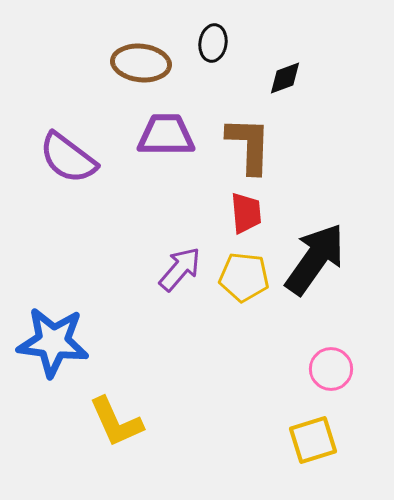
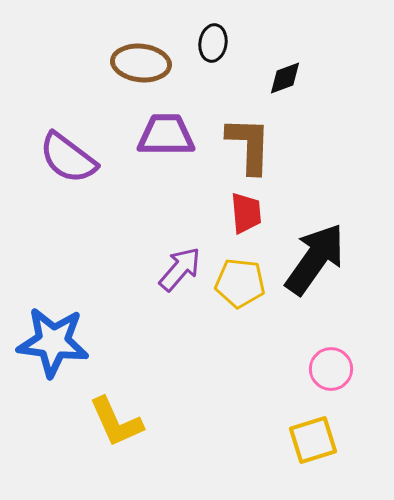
yellow pentagon: moved 4 px left, 6 px down
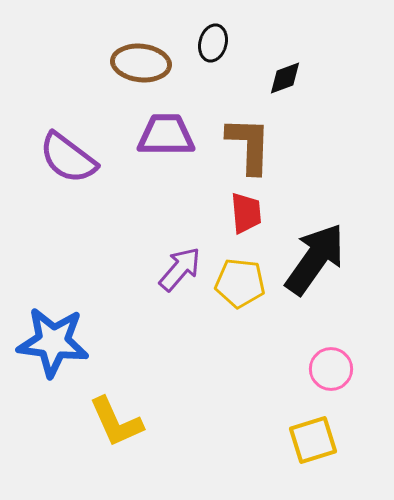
black ellipse: rotated 6 degrees clockwise
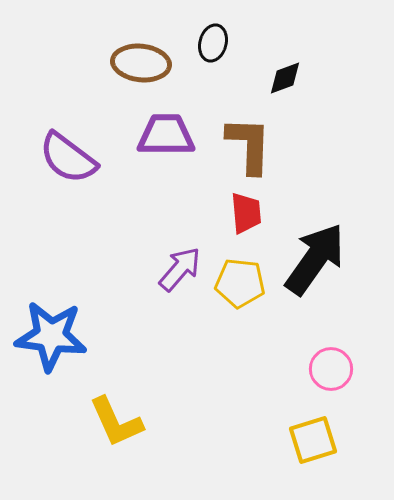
blue star: moved 2 px left, 6 px up
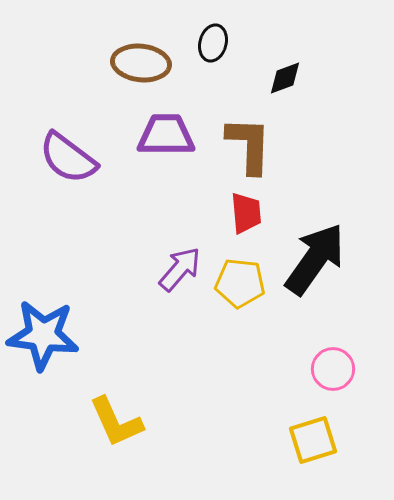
blue star: moved 8 px left, 1 px up
pink circle: moved 2 px right
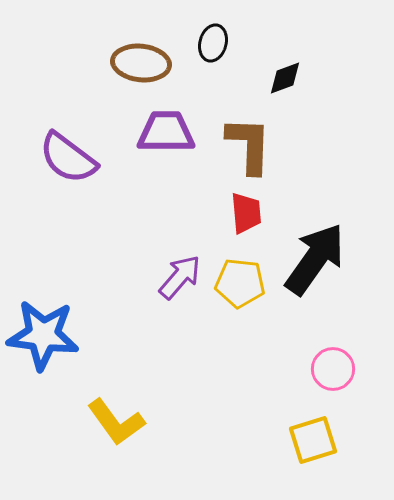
purple trapezoid: moved 3 px up
purple arrow: moved 8 px down
yellow L-shape: rotated 12 degrees counterclockwise
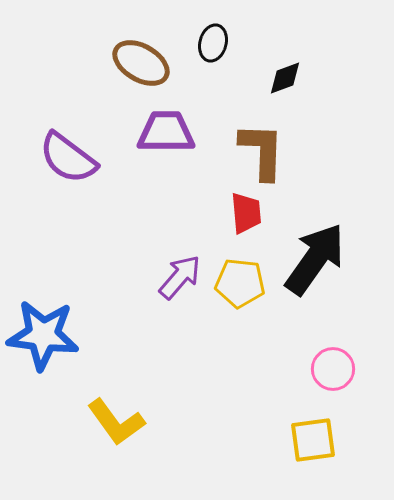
brown ellipse: rotated 24 degrees clockwise
brown L-shape: moved 13 px right, 6 px down
yellow square: rotated 9 degrees clockwise
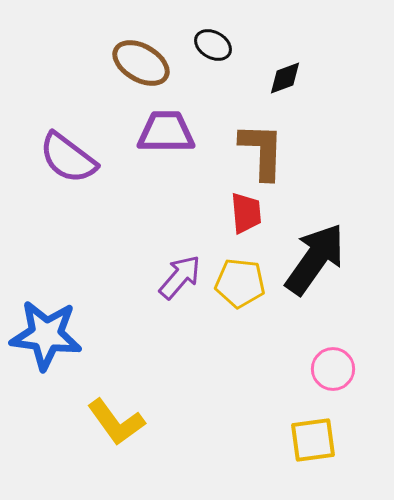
black ellipse: moved 2 px down; rotated 75 degrees counterclockwise
blue star: moved 3 px right
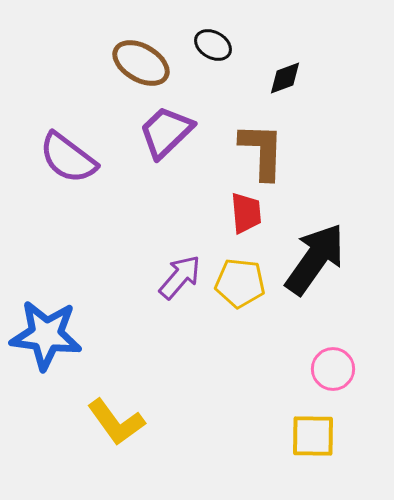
purple trapezoid: rotated 44 degrees counterclockwise
yellow square: moved 4 px up; rotated 9 degrees clockwise
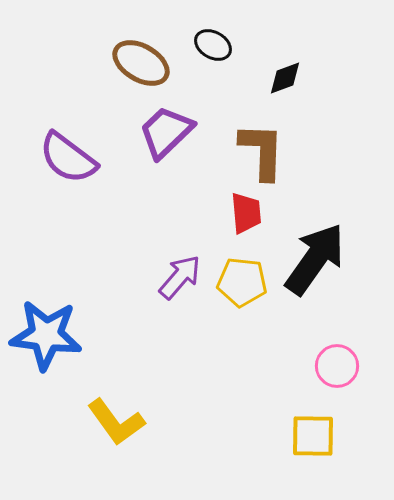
yellow pentagon: moved 2 px right, 1 px up
pink circle: moved 4 px right, 3 px up
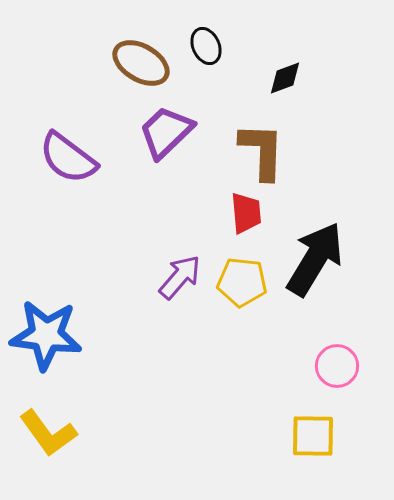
black ellipse: moved 7 px left, 1 px down; rotated 36 degrees clockwise
black arrow: rotated 4 degrees counterclockwise
yellow L-shape: moved 68 px left, 11 px down
